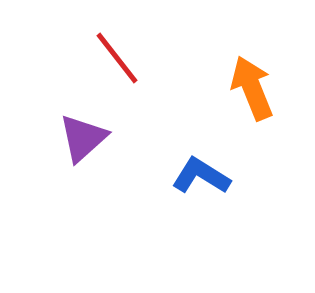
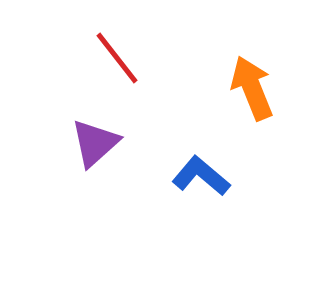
purple triangle: moved 12 px right, 5 px down
blue L-shape: rotated 8 degrees clockwise
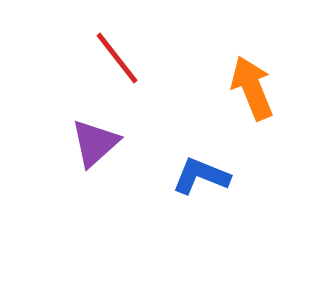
blue L-shape: rotated 18 degrees counterclockwise
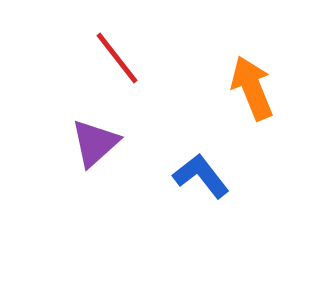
blue L-shape: rotated 30 degrees clockwise
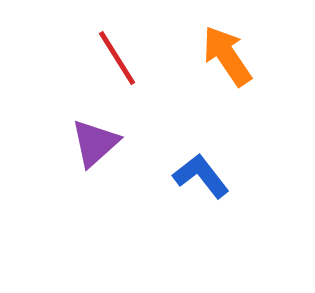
red line: rotated 6 degrees clockwise
orange arrow: moved 25 px left, 32 px up; rotated 12 degrees counterclockwise
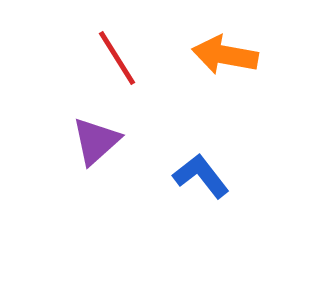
orange arrow: moved 2 px left, 1 px up; rotated 46 degrees counterclockwise
purple triangle: moved 1 px right, 2 px up
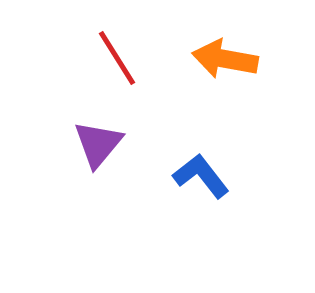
orange arrow: moved 4 px down
purple triangle: moved 2 px right, 3 px down; rotated 8 degrees counterclockwise
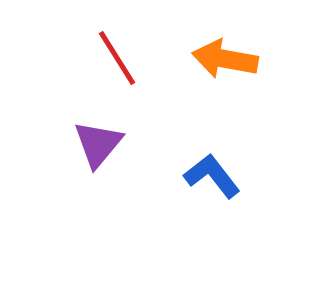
blue L-shape: moved 11 px right
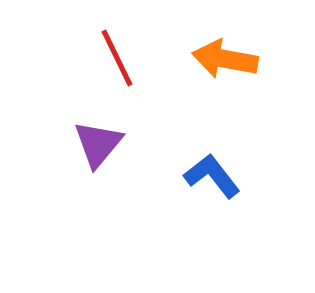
red line: rotated 6 degrees clockwise
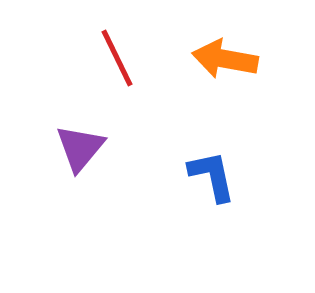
purple triangle: moved 18 px left, 4 px down
blue L-shape: rotated 26 degrees clockwise
